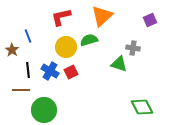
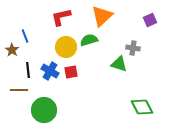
blue line: moved 3 px left
red square: rotated 16 degrees clockwise
brown line: moved 2 px left
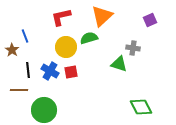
green semicircle: moved 2 px up
green diamond: moved 1 px left
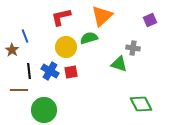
black line: moved 1 px right, 1 px down
green diamond: moved 3 px up
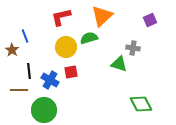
blue cross: moved 9 px down
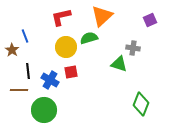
black line: moved 1 px left
green diamond: rotated 50 degrees clockwise
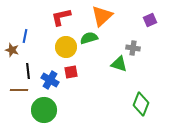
blue line: rotated 32 degrees clockwise
brown star: rotated 16 degrees counterclockwise
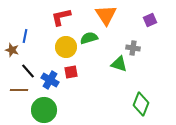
orange triangle: moved 4 px right, 1 px up; rotated 20 degrees counterclockwise
black line: rotated 35 degrees counterclockwise
